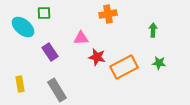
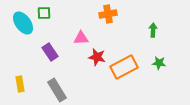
cyan ellipse: moved 4 px up; rotated 15 degrees clockwise
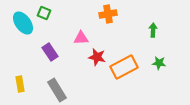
green square: rotated 24 degrees clockwise
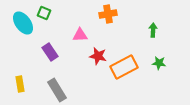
pink triangle: moved 1 px left, 3 px up
red star: moved 1 px right, 1 px up
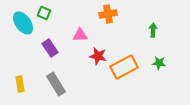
purple rectangle: moved 4 px up
gray rectangle: moved 1 px left, 6 px up
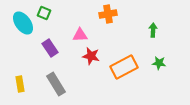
red star: moved 7 px left
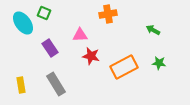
green arrow: rotated 64 degrees counterclockwise
yellow rectangle: moved 1 px right, 1 px down
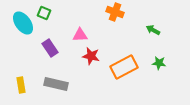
orange cross: moved 7 px right, 2 px up; rotated 30 degrees clockwise
gray rectangle: rotated 45 degrees counterclockwise
